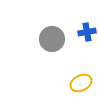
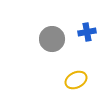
yellow ellipse: moved 5 px left, 3 px up
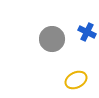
blue cross: rotated 36 degrees clockwise
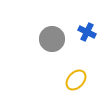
yellow ellipse: rotated 20 degrees counterclockwise
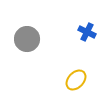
gray circle: moved 25 px left
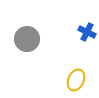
yellow ellipse: rotated 20 degrees counterclockwise
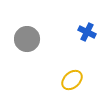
yellow ellipse: moved 4 px left; rotated 25 degrees clockwise
